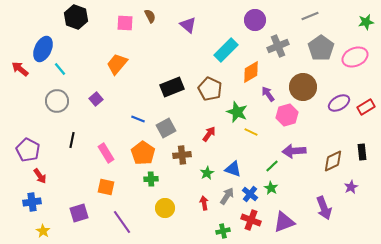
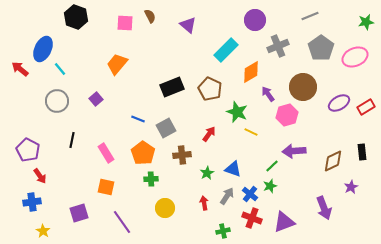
green star at (271, 188): moved 1 px left, 2 px up; rotated 24 degrees clockwise
red cross at (251, 220): moved 1 px right, 2 px up
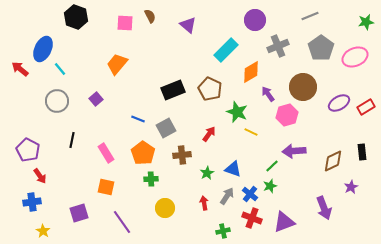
black rectangle at (172, 87): moved 1 px right, 3 px down
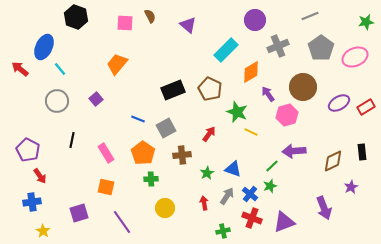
blue ellipse at (43, 49): moved 1 px right, 2 px up
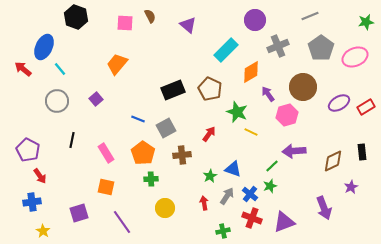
red arrow at (20, 69): moved 3 px right
green star at (207, 173): moved 3 px right, 3 px down
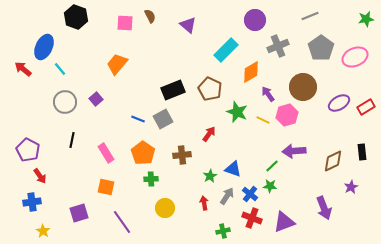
green star at (366, 22): moved 3 px up
gray circle at (57, 101): moved 8 px right, 1 px down
gray square at (166, 128): moved 3 px left, 9 px up
yellow line at (251, 132): moved 12 px right, 12 px up
green star at (270, 186): rotated 24 degrees clockwise
